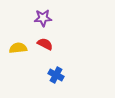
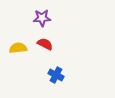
purple star: moved 1 px left
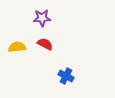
yellow semicircle: moved 1 px left, 1 px up
blue cross: moved 10 px right, 1 px down
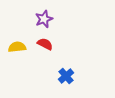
purple star: moved 2 px right, 1 px down; rotated 18 degrees counterclockwise
blue cross: rotated 21 degrees clockwise
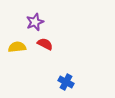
purple star: moved 9 px left, 3 px down
blue cross: moved 6 px down; rotated 21 degrees counterclockwise
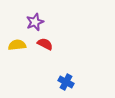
yellow semicircle: moved 2 px up
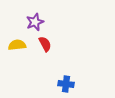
red semicircle: rotated 35 degrees clockwise
blue cross: moved 2 px down; rotated 21 degrees counterclockwise
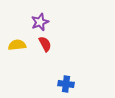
purple star: moved 5 px right
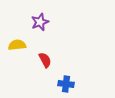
red semicircle: moved 16 px down
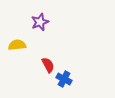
red semicircle: moved 3 px right, 5 px down
blue cross: moved 2 px left, 5 px up; rotated 21 degrees clockwise
